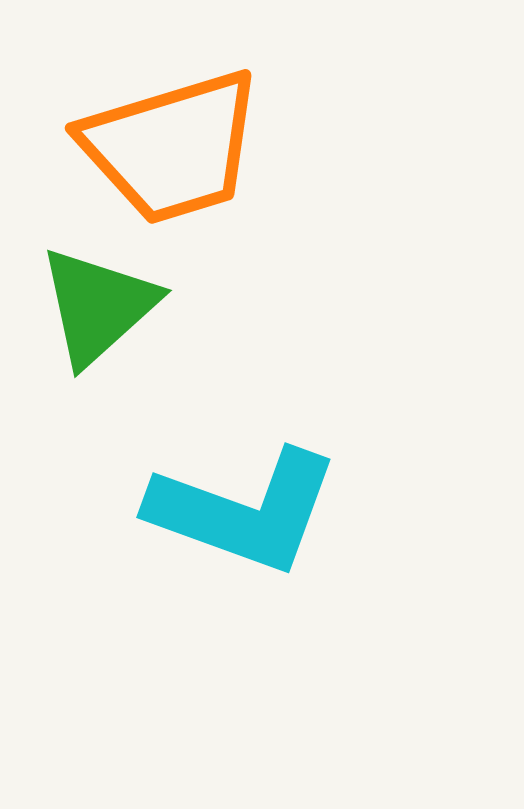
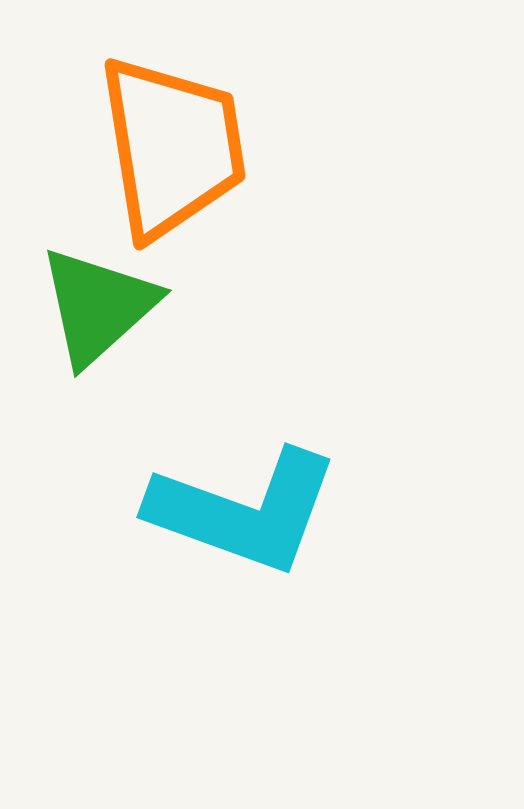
orange trapezoid: rotated 82 degrees counterclockwise
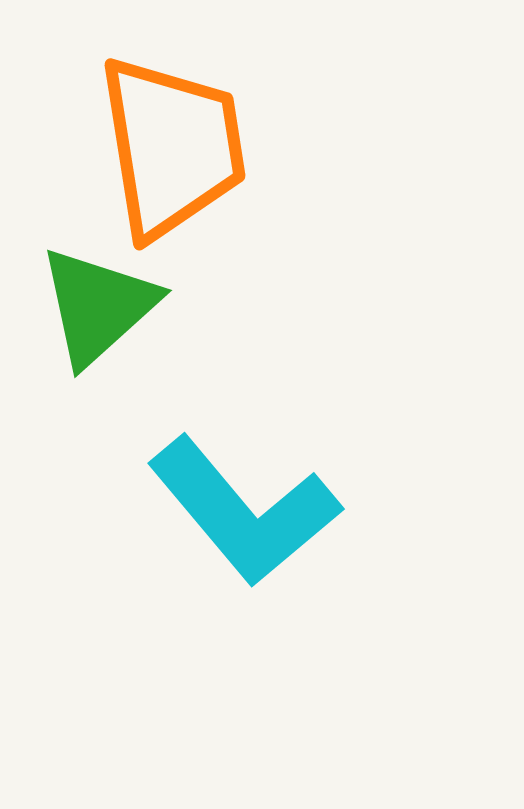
cyan L-shape: rotated 30 degrees clockwise
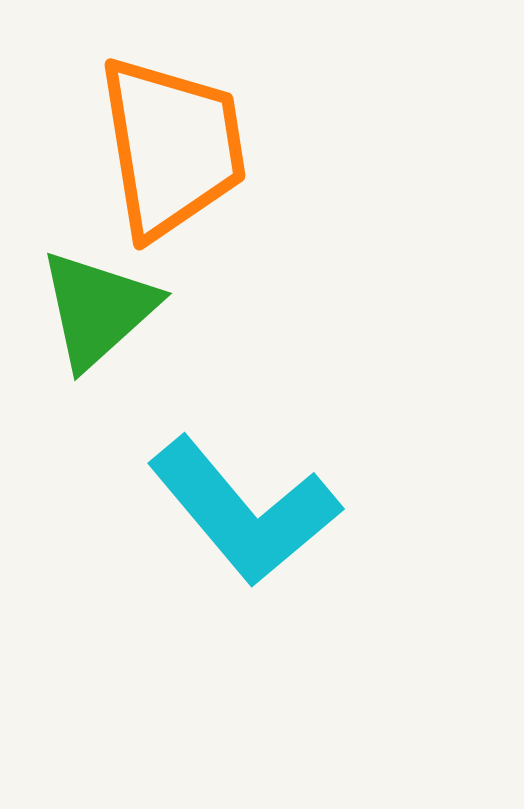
green triangle: moved 3 px down
